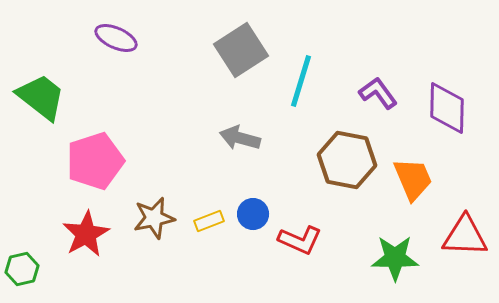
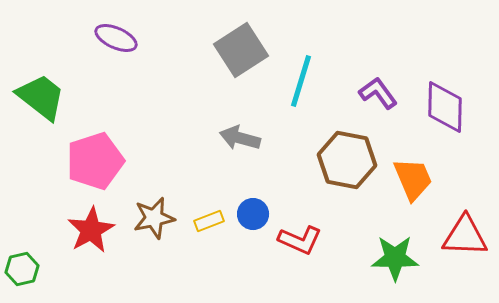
purple diamond: moved 2 px left, 1 px up
red star: moved 5 px right, 4 px up
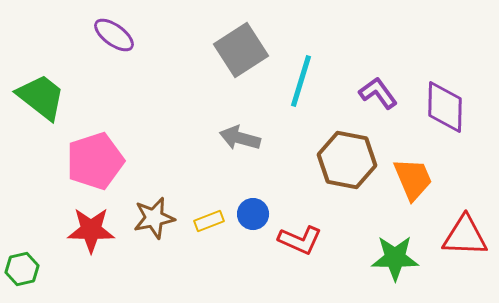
purple ellipse: moved 2 px left, 3 px up; rotated 12 degrees clockwise
red star: rotated 30 degrees clockwise
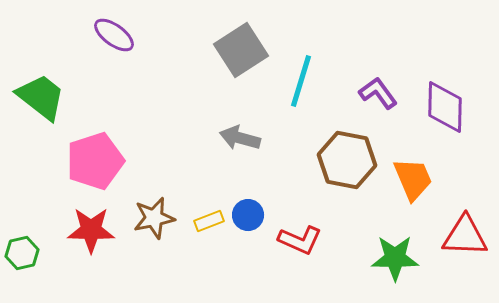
blue circle: moved 5 px left, 1 px down
green hexagon: moved 16 px up
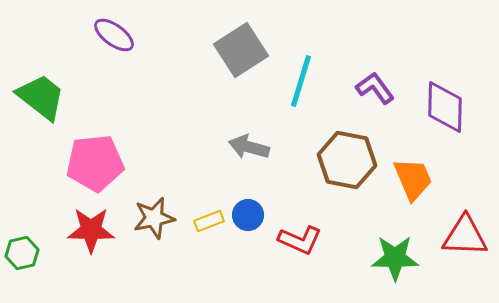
purple L-shape: moved 3 px left, 5 px up
gray arrow: moved 9 px right, 9 px down
pink pentagon: moved 2 px down; rotated 12 degrees clockwise
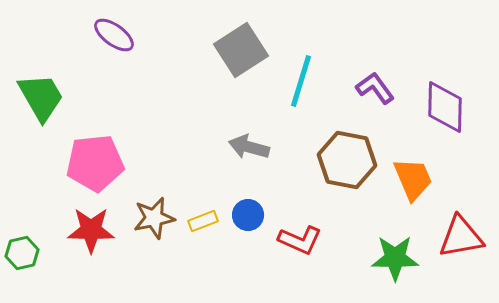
green trapezoid: rotated 22 degrees clockwise
yellow rectangle: moved 6 px left
red triangle: moved 4 px left, 1 px down; rotated 12 degrees counterclockwise
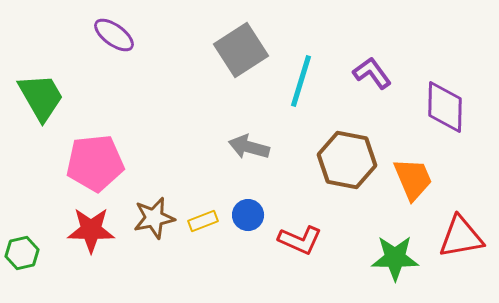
purple L-shape: moved 3 px left, 15 px up
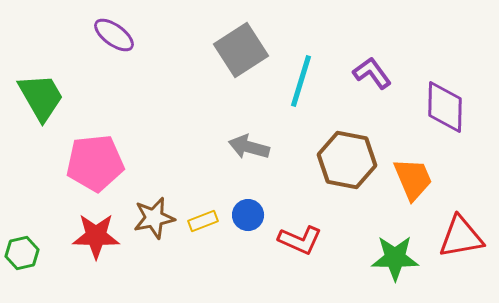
red star: moved 5 px right, 6 px down
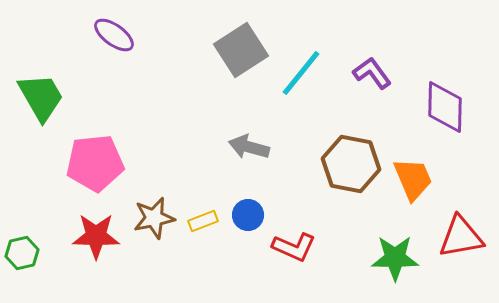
cyan line: moved 8 px up; rotated 22 degrees clockwise
brown hexagon: moved 4 px right, 4 px down
red L-shape: moved 6 px left, 7 px down
